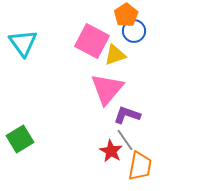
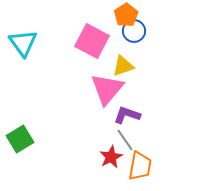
yellow triangle: moved 8 px right, 11 px down
red star: moved 6 px down; rotated 15 degrees clockwise
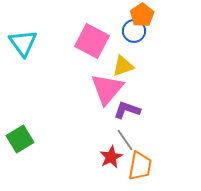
orange pentagon: moved 16 px right
purple L-shape: moved 5 px up
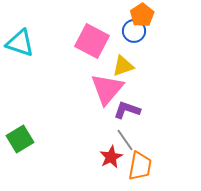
cyan triangle: moved 3 px left; rotated 36 degrees counterclockwise
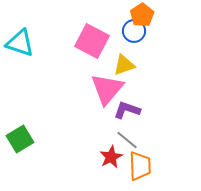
yellow triangle: moved 1 px right, 1 px up
gray line: moved 2 px right; rotated 15 degrees counterclockwise
orange trapezoid: rotated 12 degrees counterclockwise
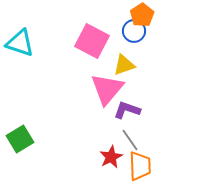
gray line: moved 3 px right; rotated 15 degrees clockwise
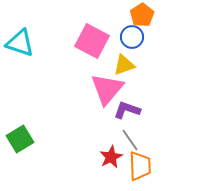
blue circle: moved 2 px left, 6 px down
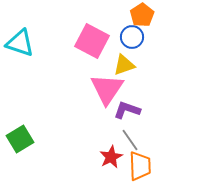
pink triangle: rotated 6 degrees counterclockwise
